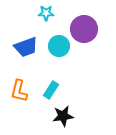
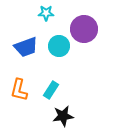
orange L-shape: moved 1 px up
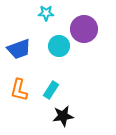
blue trapezoid: moved 7 px left, 2 px down
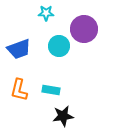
cyan rectangle: rotated 66 degrees clockwise
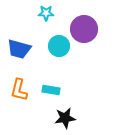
blue trapezoid: rotated 35 degrees clockwise
black star: moved 2 px right, 2 px down
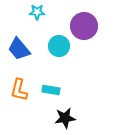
cyan star: moved 9 px left, 1 px up
purple circle: moved 3 px up
blue trapezoid: rotated 35 degrees clockwise
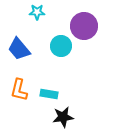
cyan circle: moved 2 px right
cyan rectangle: moved 2 px left, 4 px down
black star: moved 2 px left, 1 px up
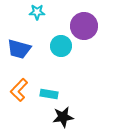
blue trapezoid: rotated 35 degrees counterclockwise
orange L-shape: rotated 30 degrees clockwise
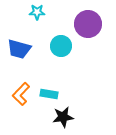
purple circle: moved 4 px right, 2 px up
orange L-shape: moved 2 px right, 4 px down
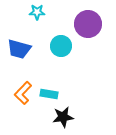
orange L-shape: moved 2 px right, 1 px up
